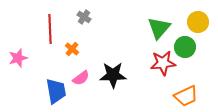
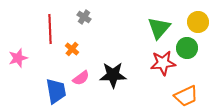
green circle: moved 2 px right, 1 px down
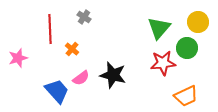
black star: rotated 16 degrees clockwise
blue trapezoid: moved 1 px right; rotated 32 degrees counterclockwise
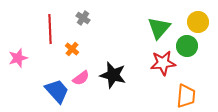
gray cross: moved 1 px left, 1 px down
green circle: moved 2 px up
orange trapezoid: rotated 60 degrees counterclockwise
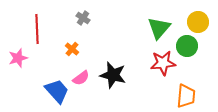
red line: moved 13 px left
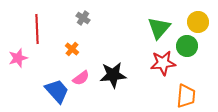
black star: rotated 20 degrees counterclockwise
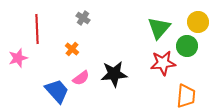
black star: moved 1 px right, 1 px up
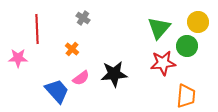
pink star: rotated 18 degrees clockwise
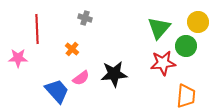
gray cross: moved 2 px right; rotated 16 degrees counterclockwise
green circle: moved 1 px left
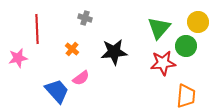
pink star: rotated 12 degrees counterclockwise
black star: moved 22 px up
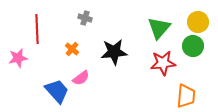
green circle: moved 7 px right
